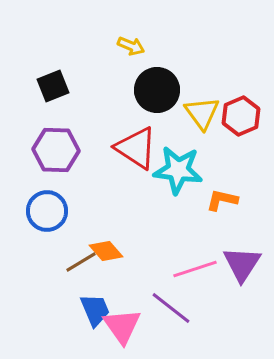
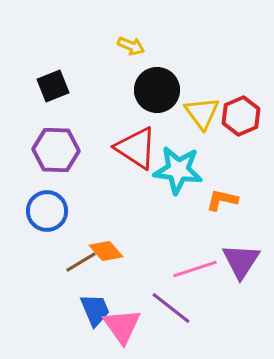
purple triangle: moved 1 px left, 3 px up
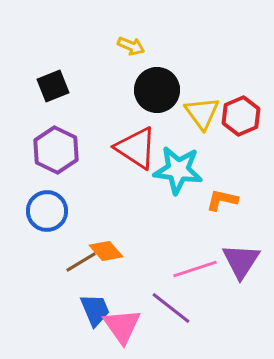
purple hexagon: rotated 24 degrees clockwise
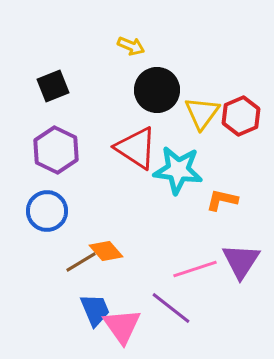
yellow triangle: rotated 12 degrees clockwise
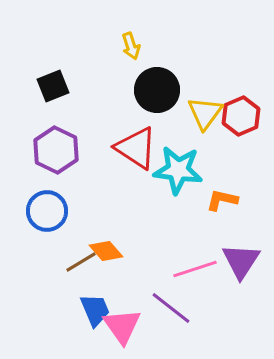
yellow arrow: rotated 48 degrees clockwise
yellow triangle: moved 3 px right
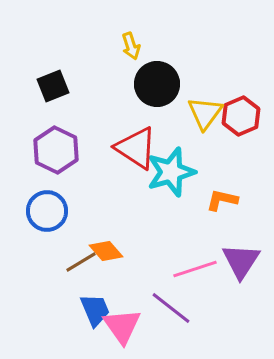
black circle: moved 6 px up
cyan star: moved 7 px left, 2 px down; rotated 24 degrees counterclockwise
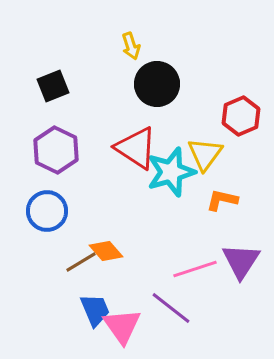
yellow triangle: moved 41 px down
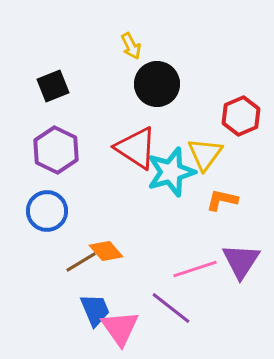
yellow arrow: rotated 8 degrees counterclockwise
pink triangle: moved 2 px left, 2 px down
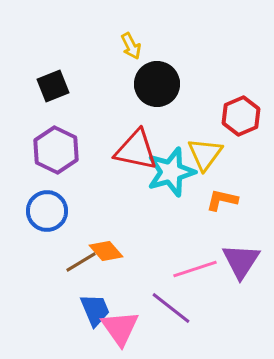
red triangle: moved 2 px down; rotated 21 degrees counterclockwise
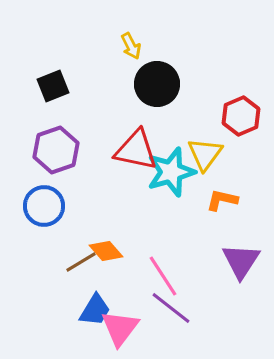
purple hexagon: rotated 15 degrees clockwise
blue circle: moved 3 px left, 5 px up
pink line: moved 32 px left, 7 px down; rotated 75 degrees clockwise
blue trapezoid: rotated 54 degrees clockwise
pink triangle: rotated 12 degrees clockwise
